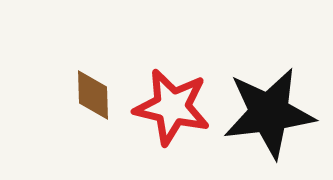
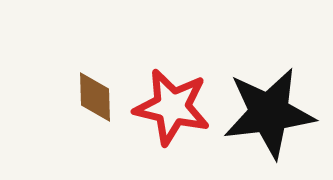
brown diamond: moved 2 px right, 2 px down
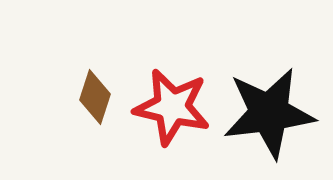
brown diamond: rotated 20 degrees clockwise
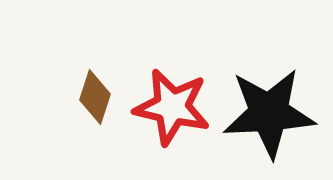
black star: rotated 4 degrees clockwise
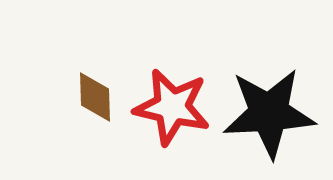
brown diamond: rotated 20 degrees counterclockwise
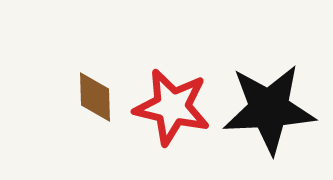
black star: moved 4 px up
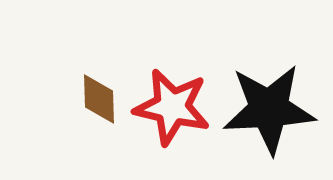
brown diamond: moved 4 px right, 2 px down
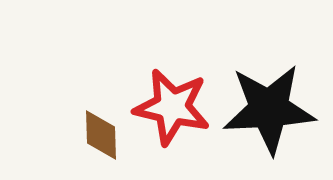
brown diamond: moved 2 px right, 36 px down
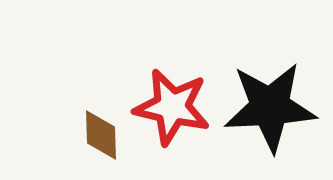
black star: moved 1 px right, 2 px up
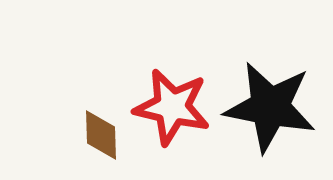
black star: rotated 14 degrees clockwise
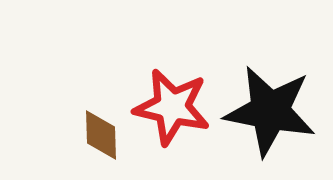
black star: moved 4 px down
